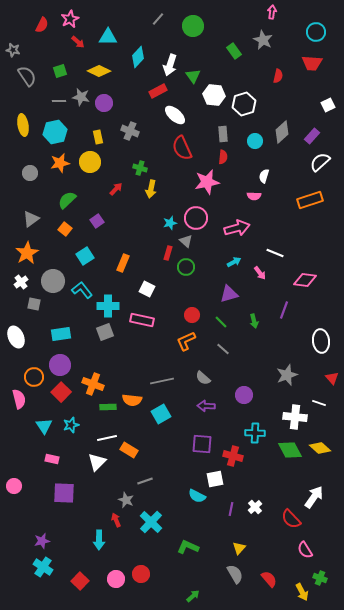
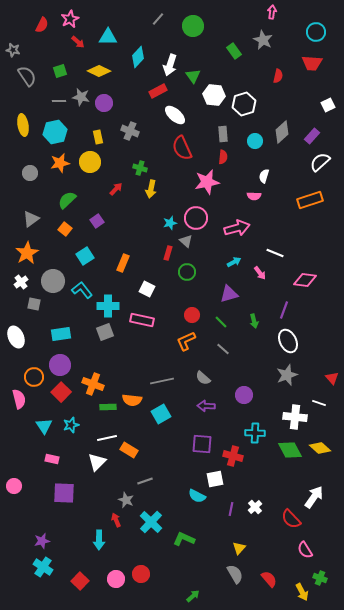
green circle at (186, 267): moved 1 px right, 5 px down
white ellipse at (321, 341): moved 33 px left; rotated 20 degrees counterclockwise
green L-shape at (188, 547): moved 4 px left, 8 px up
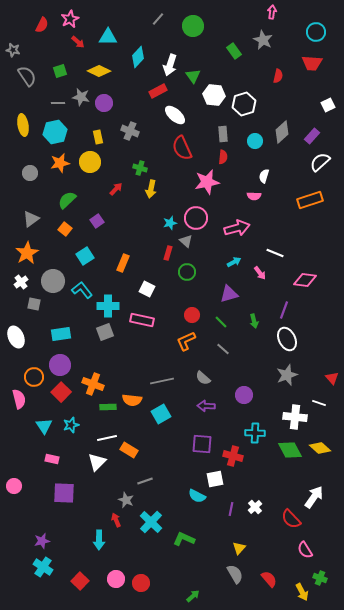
gray line at (59, 101): moved 1 px left, 2 px down
white ellipse at (288, 341): moved 1 px left, 2 px up
red circle at (141, 574): moved 9 px down
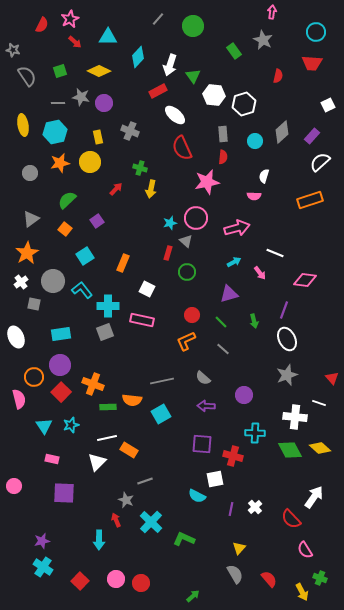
red arrow at (78, 42): moved 3 px left
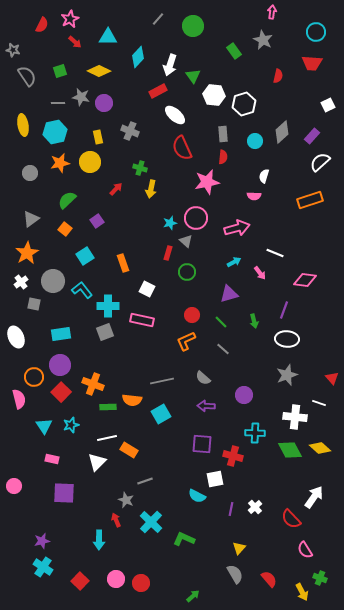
orange rectangle at (123, 263): rotated 42 degrees counterclockwise
white ellipse at (287, 339): rotated 60 degrees counterclockwise
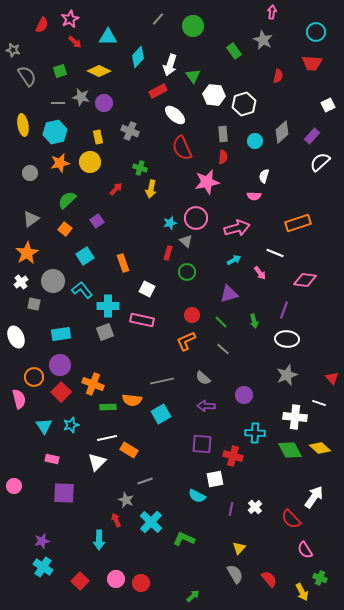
orange rectangle at (310, 200): moved 12 px left, 23 px down
cyan arrow at (234, 262): moved 2 px up
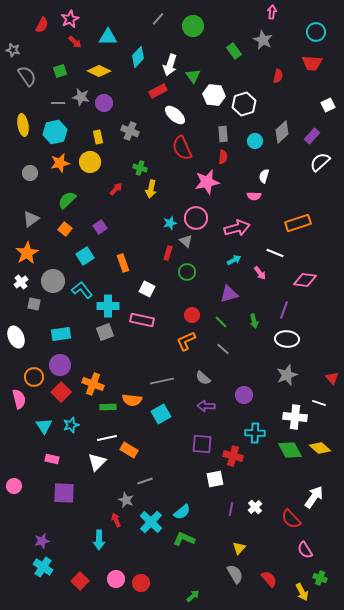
purple square at (97, 221): moved 3 px right, 6 px down
cyan semicircle at (197, 496): moved 15 px left, 16 px down; rotated 66 degrees counterclockwise
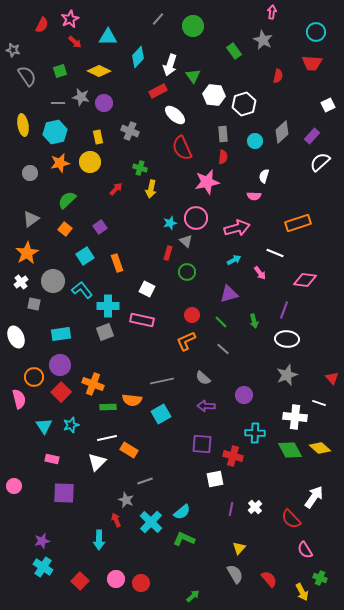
orange rectangle at (123, 263): moved 6 px left
